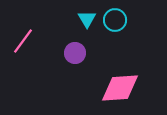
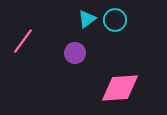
cyan triangle: rotated 24 degrees clockwise
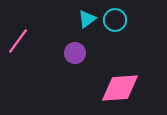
pink line: moved 5 px left
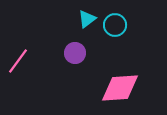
cyan circle: moved 5 px down
pink line: moved 20 px down
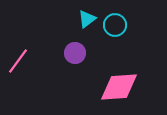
pink diamond: moved 1 px left, 1 px up
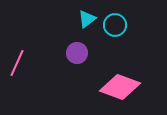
purple circle: moved 2 px right
pink line: moved 1 px left, 2 px down; rotated 12 degrees counterclockwise
pink diamond: moved 1 px right; rotated 24 degrees clockwise
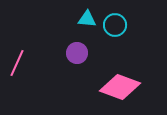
cyan triangle: rotated 42 degrees clockwise
